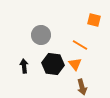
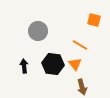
gray circle: moved 3 px left, 4 px up
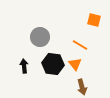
gray circle: moved 2 px right, 6 px down
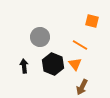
orange square: moved 2 px left, 1 px down
black hexagon: rotated 15 degrees clockwise
brown arrow: rotated 42 degrees clockwise
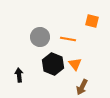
orange line: moved 12 px left, 6 px up; rotated 21 degrees counterclockwise
black arrow: moved 5 px left, 9 px down
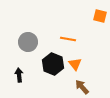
orange square: moved 8 px right, 5 px up
gray circle: moved 12 px left, 5 px down
brown arrow: rotated 112 degrees clockwise
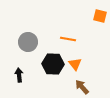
black hexagon: rotated 20 degrees counterclockwise
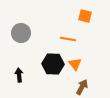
orange square: moved 15 px left
gray circle: moved 7 px left, 9 px up
brown arrow: rotated 70 degrees clockwise
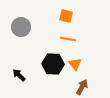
orange square: moved 19 px left
gray circle: moved 6 px up
black arrow: rotated 40 degrees counterclockwise
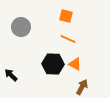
orange line: rotated 14 degrees clockwise
orange triangle: rotated 24 degrees counterclockwise
black arrow: moved 8 px left
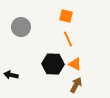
orange line: rotated 42 degrees clockwise
black arrow: rotated 32 degrees counterclockwise
brown arrow: moved 6 px left, 2 px up
